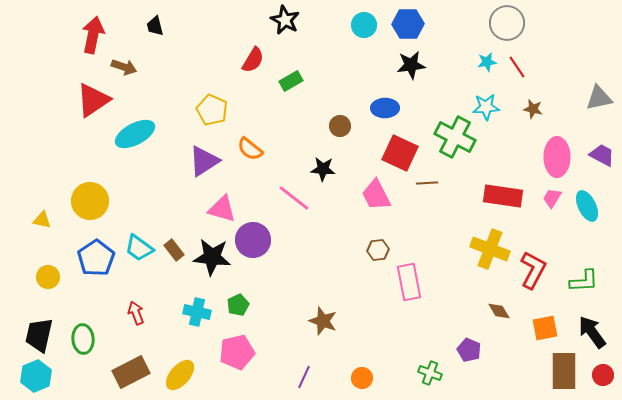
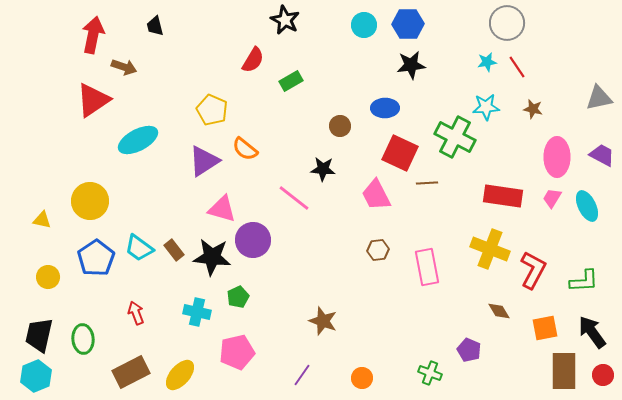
cyan ellipse at (135, 134): moved 3 px right, 6 px down
orange semicircle at (250, 149): moved 5 px left
pink rectangle at (409, 282): moved 18 px right, 15 px up
green pentagon at (238, 305): moved 8 px up
purple line at (304, 377): moved 2 px left, 2 px up; rotated 10 degrees clockwise
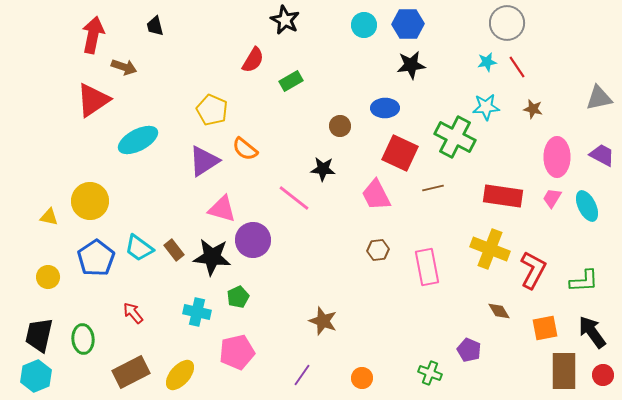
brown line at (427, 183): moved 6 px right, 5 px down; rotated 10 degrees counterclockwise
yellow triangle at (42, 220): moved 7 px right, 3 px up
red arrow at (136, 313): moved 3 px left; rotated 20 degrees counterclockwise
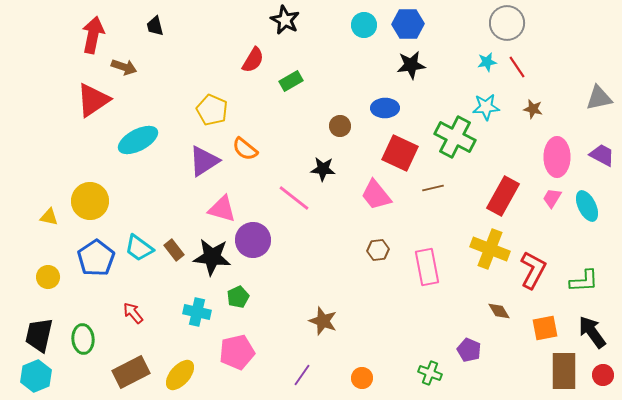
pink trapezoid at (376, 195): rotated 12 degrees counterclockwise
red rectangle at (503, 196): rotated 69 degrees counterclockwise
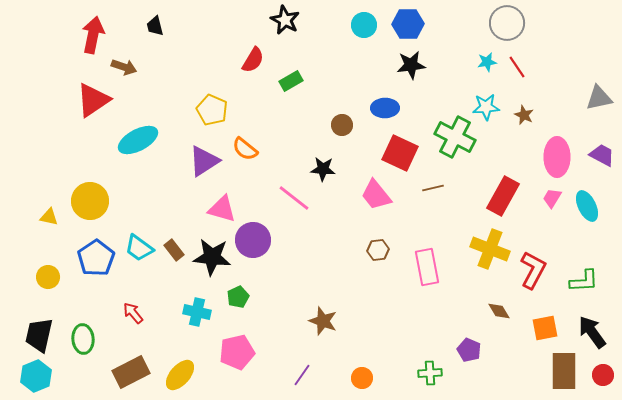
brown star at (533, 109): moved 9 px left, 6 px down; rotated 12 degrees clockwise
brown circle at (340, 126): moved 2 px right, 1 px up
green cross at (430, 373): rotated 25 degrees counterclockwise
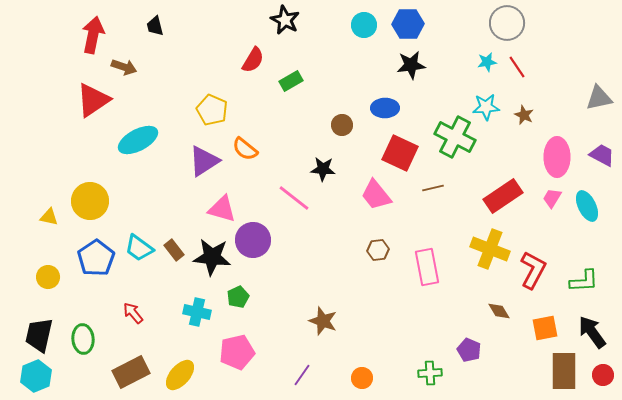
red rectangle at (503, 196): rotated 27 degrees clockwise
